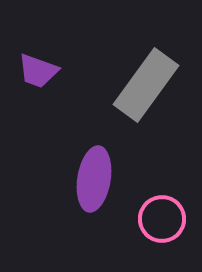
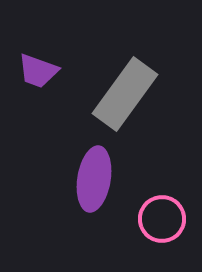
gray rectangle: moved 21 px left, 9 px down
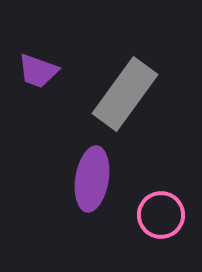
purple ellipse: moved 2 px left
pink circle: moved 1 px left, 4 px up
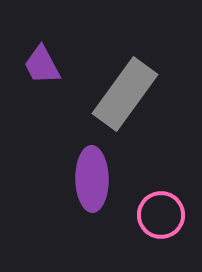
purple trapezoid: moved 4 px right, 6 px up; rotated 42 degrees clockwise
purple ellipse: rotated 10 degrees counterclockwise
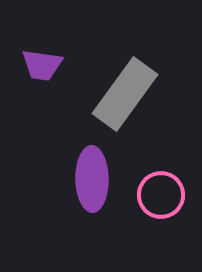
purple trapezoid: rotated 54 degrees counterclockwise
pink circle: moved 20 px up
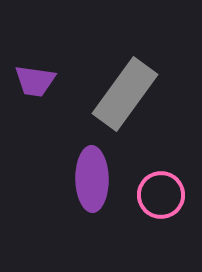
purple trapezoid: moved 7 px left, 16 px down
